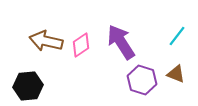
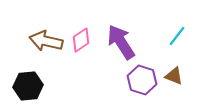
pink diamond: moved 5 px up
brown triangle: moved 2 px left, 2 px down
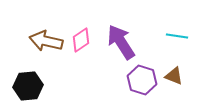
cyan line: rotated 60 degrees clockwise
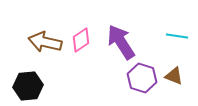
brown arrow: moved 1 px left, 1 px down
purple hexagon: moved 2 px up
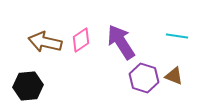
purple hexagon: moved 2 px right
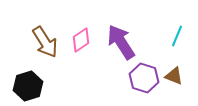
cyan line: rotated 75 degrees counterclockwise
brown arrow: rotated 136 degrees counterclockwise
black hexagon: rotated 12 degrees counterclockwise
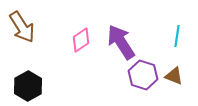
cyan line: rotated 15 degrees counterclockwise
brown arrow: moved 23 px left, 15 px up
purple hexagon: moved 1 px left, 3 px up
black hexagon: rotated 12 degrees counterclockwise
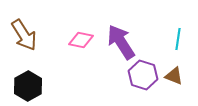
brown arrow: moved 2 px right, 8 px down
cyan line: moved 1 px right, 3 px down
pink diamond: rotated 45 degrees clockwise
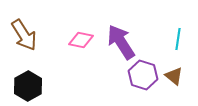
brown triangle: rotated 18 degrees clockwise
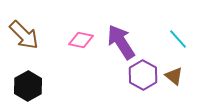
brown arrow: rotated 12 degrees counterclockwise
cyan line: rotated 50 degrees counterclockwise
purple hexagon: rotated 12 degrees clockwise
